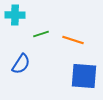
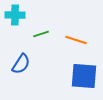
orange line: moved 3 px right
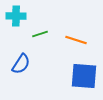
cyan cross: moved 1 px right, 1 px down
green line: moved 1 px left
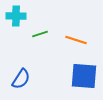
blue semicircle: moved 15 px down
